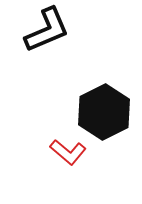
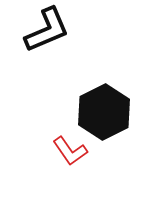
red L-shape: moved 2 px right, 1 px up; rotated 15 degrees clockwise
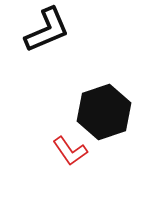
black hexagon: rotated 8 degrees clockwise
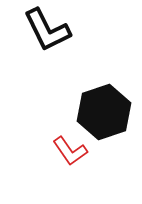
black L-shape: rotated 87 degrees clockwise
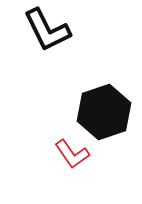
red L-shape: moved 2 px right, 3 px down
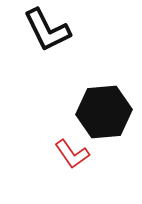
black hexagon: rotated 14 degrees clockwise
